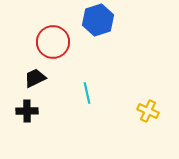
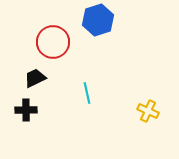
black cross: moved 1 px left, 1 px up
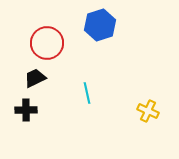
blue hexagon: moved 2 px right, 5 px down
red circle: moved 6 px left, 1 px down
